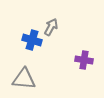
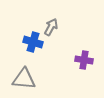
blue cross: moved 1 px right, 2 px down
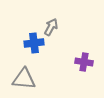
blue cross: moved 1 px right, 1 px down; rotated 24 degrees counterclockwise
purple cross: moved 2 px down
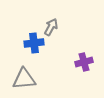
purple cross: rotated 24 degrees counterclockwise
gray triangle: rotated 10 degrees counterclockwise
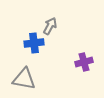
gray arrow: moved 1 px left, 1 px up
gray triangle: rotated 15 degrees clockwise
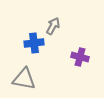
gray arrow: moved 3 px right
purple cross: moved 4 px left, 5 px up; rotated 30 degrees clockwise
